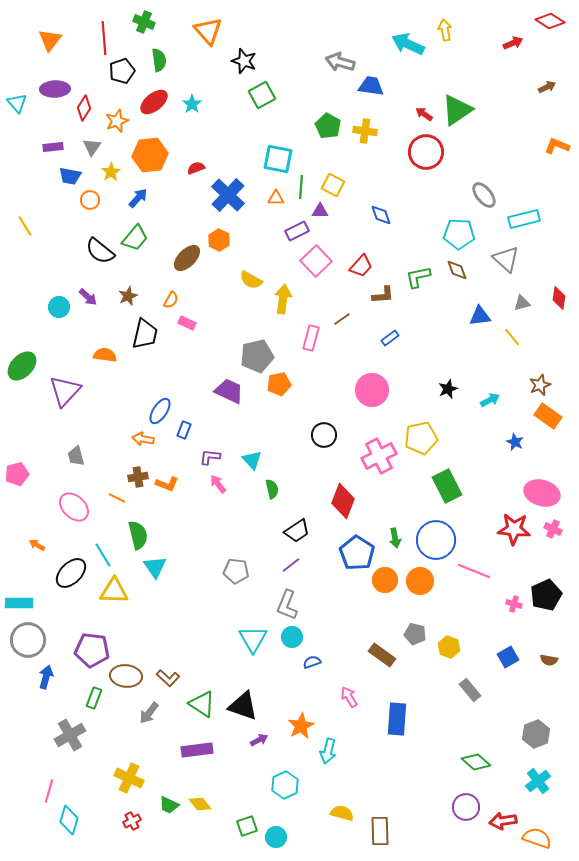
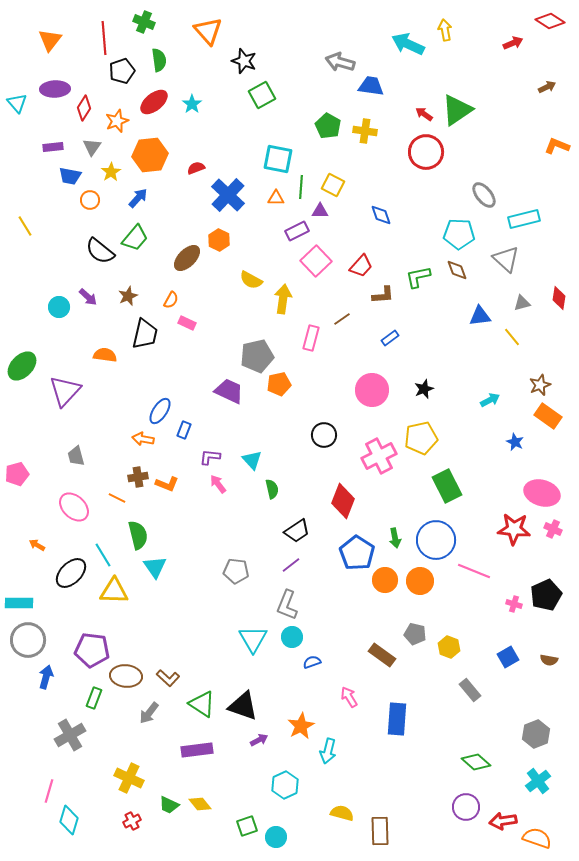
black star at (448, 389): moved 24 px left
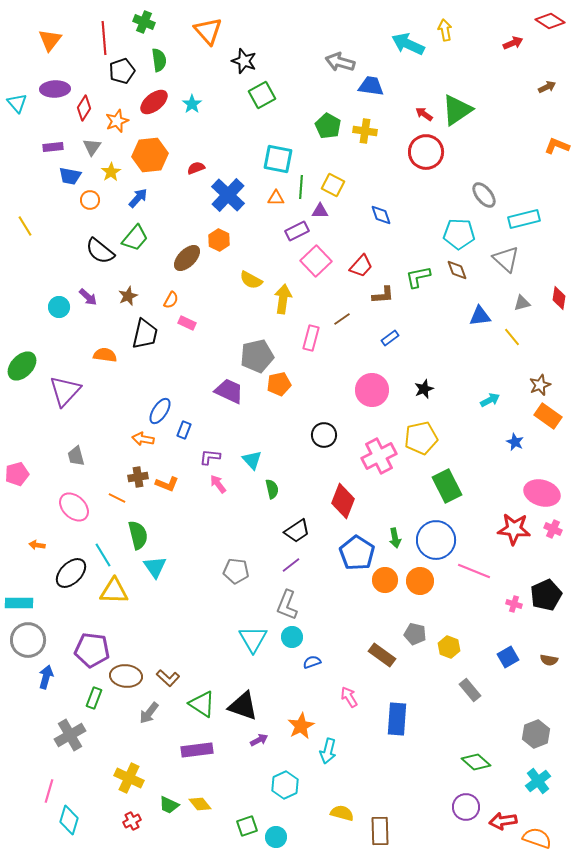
orange arrow at (37, 545): rotated 21 degrees counterclockwise
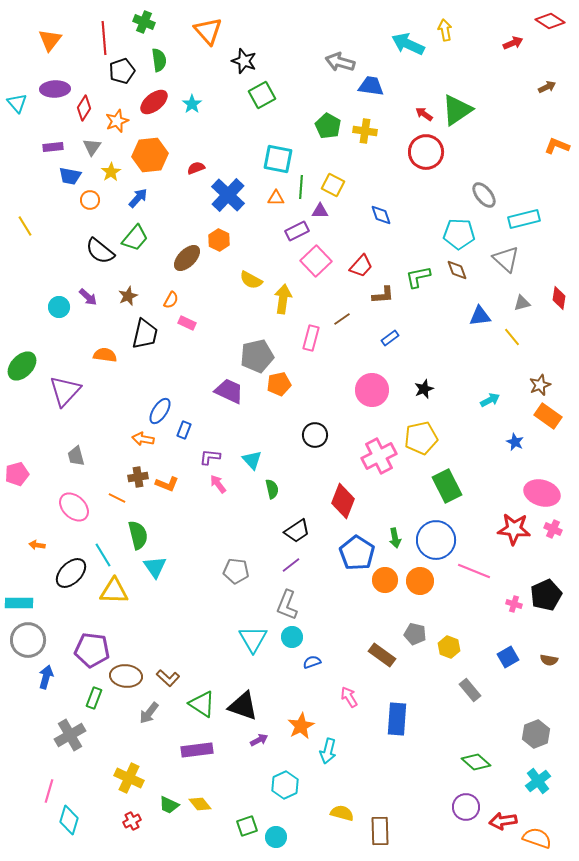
black circle at (324, 435): moved 9 px left
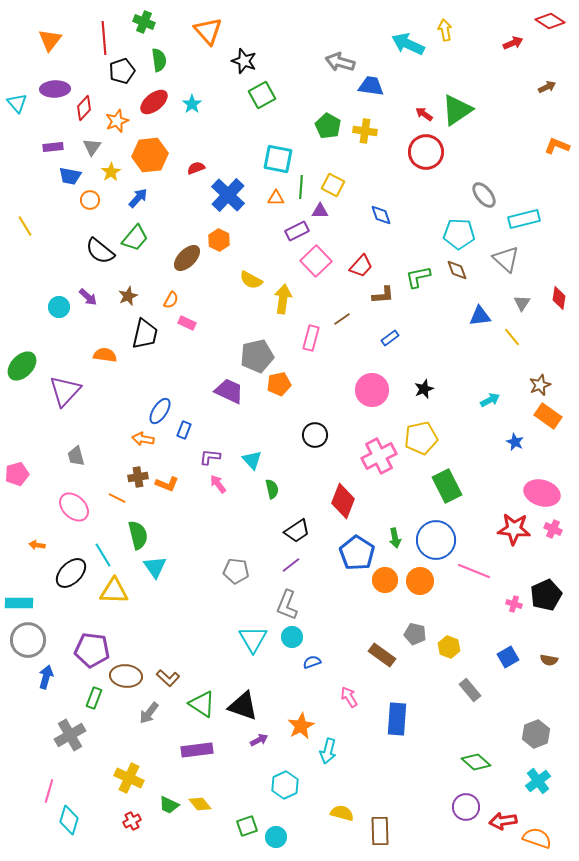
red diamond at (84, 108): rotated 10 degrees clockwise
gray triangle at (522, 303): rotated 42 degrees counterclockwise
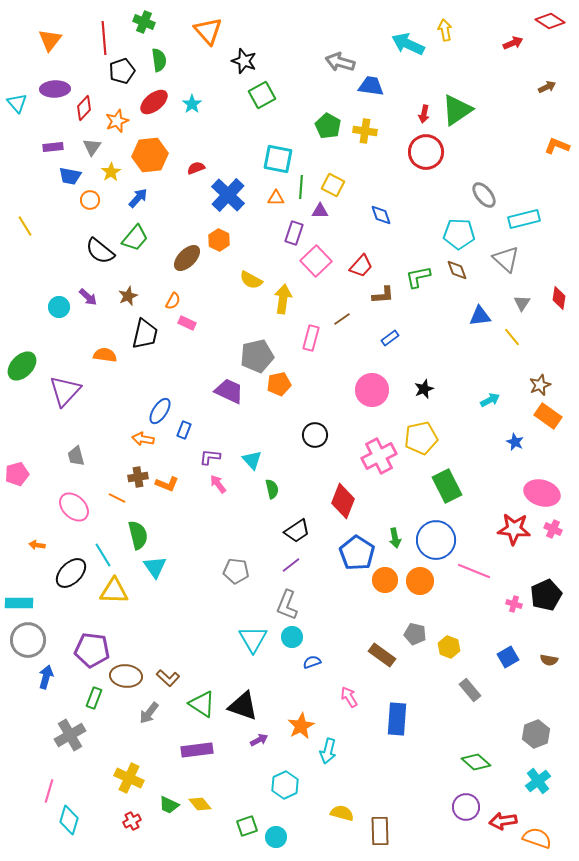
red arrow at (424, 114): rotated 114 degrees counterclockwise
purple rectangle at (297, 231): moved 3 px left, 2 px down; rotated 45 degrees counterclockwise
orange semicircle at (171, 300): moved 2 px right, 1 px down
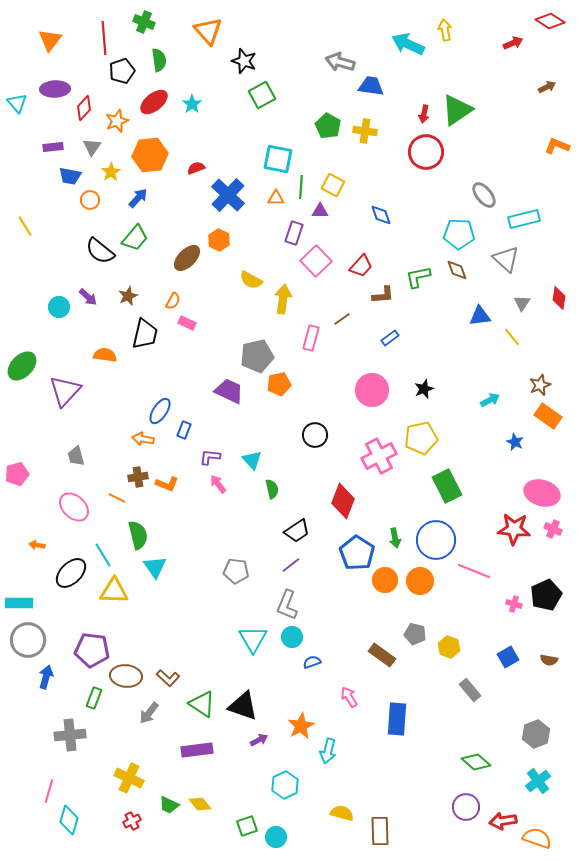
gray cross at (70, 735): rotated 24 degrees clockwise
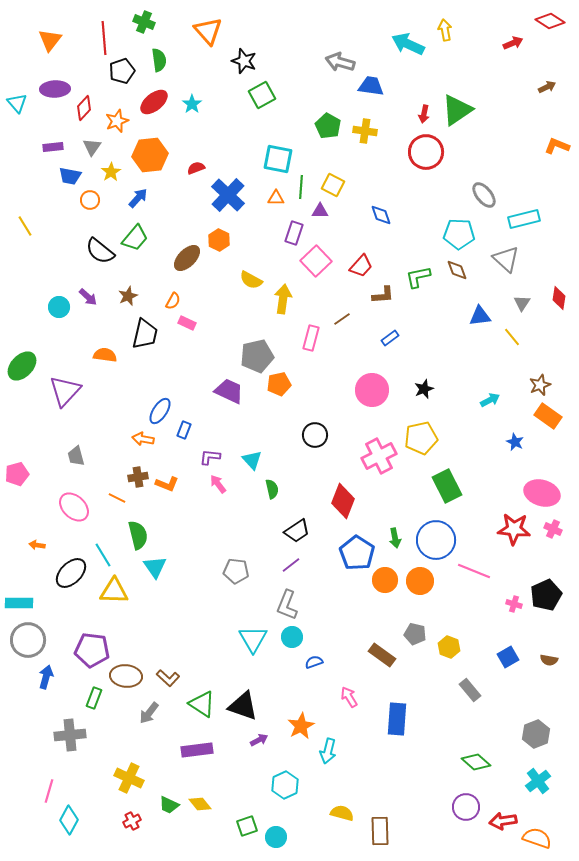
blue semicircle at (312, 662): moved 2 px right
cyan diamond at (69, 820): rotated 12 degrees clockwise
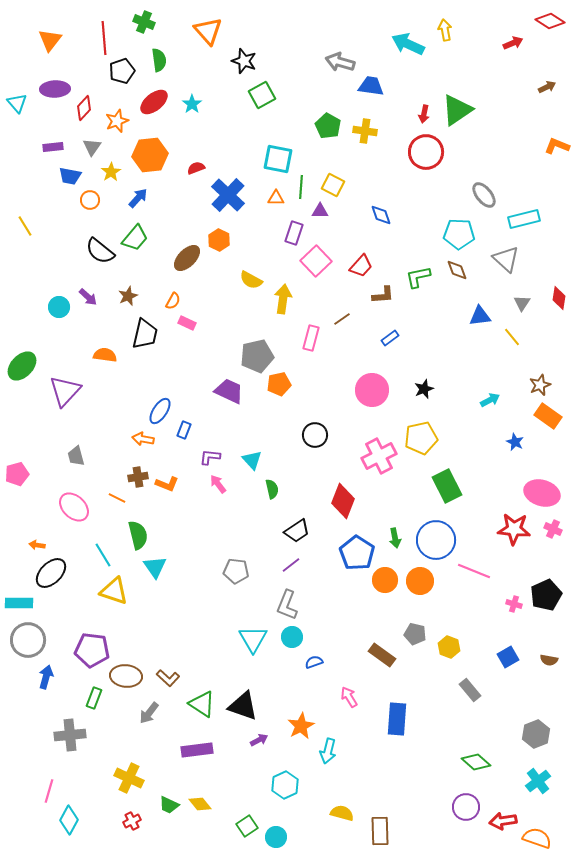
black ellipse at (71, 573): moved 20 px left
yellow triangle at (114, 591): rotated 16 degrees clockwise
green square at (247, 826): rotated 15 degrees counterclockwise
